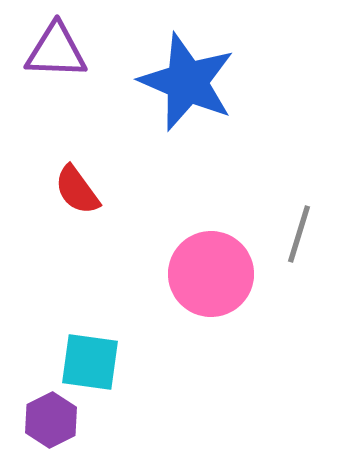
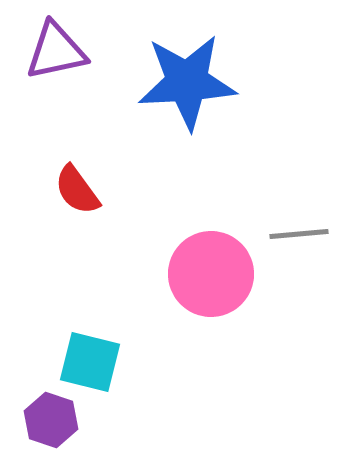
purple triangle: rotated 14 degrees counterclockwise
blue star: rotated 26 degrees counterclockwise
gray line: rotated 68 degrees clockwise
cyan square: rotated 6 degrees clockwise
purple hexagon: rotated 14 degrees counterclockwise
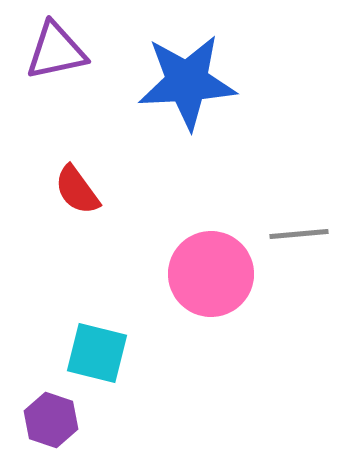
cyan square: moved 7 px right, 9 px up
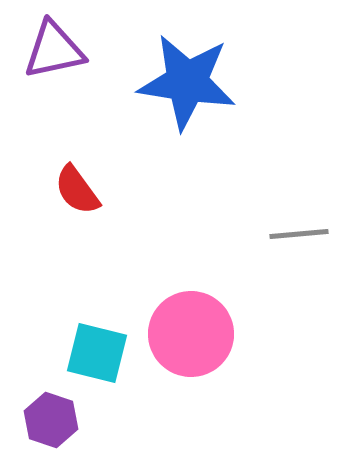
purple triangle: moved 2 px left, 1 px up
blue star: rotated 12 degrees clockwise
pink circle: moved 20 px left, 60 px down
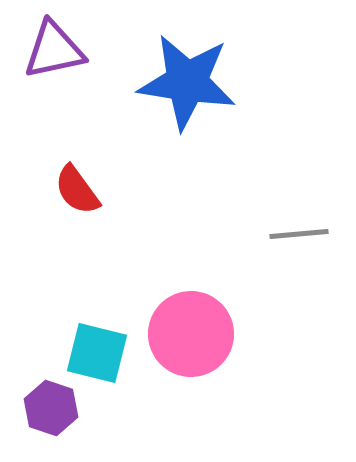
purple hexagon: moved 12 px up
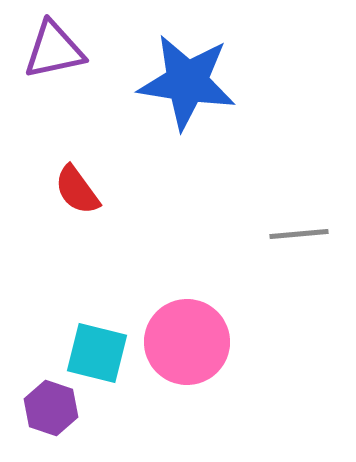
pink circle: moved 4 px left, 8 px down
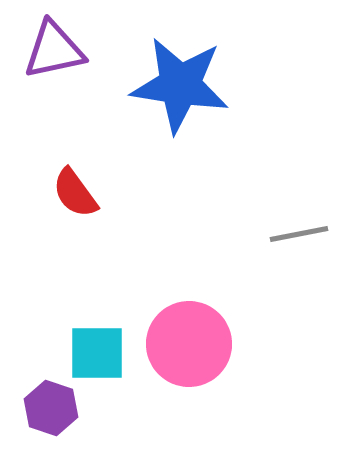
blue star: moved 7 px left, 3 px down
red semicircle: moved 2 px left, 3 px down
gray line: rotated 6 degrees counterclockwise
pink circle: moved 2 px right, 2 px down
cyan square: rotated 14 degrees counterclockwise
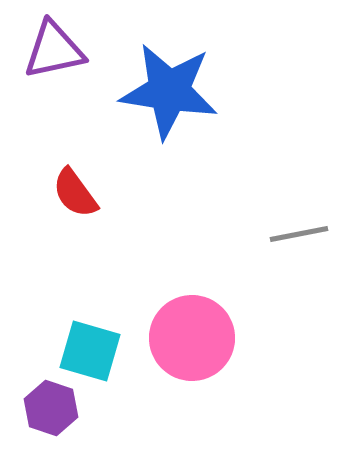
blue star: moved 11 px left, 6 px down
pink circle: moved 3 px right, 6 px up
cyan square: moved 7 px left, 2 px up; rotated 16 degrees clockwise
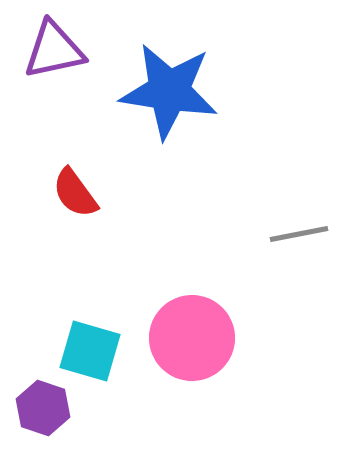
purple hexagon: moved 8 px left
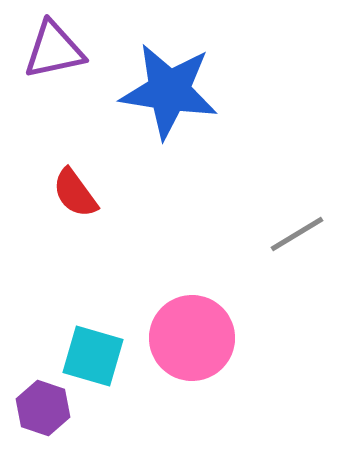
gray line: moved 2 px left; rotated 20 degrees counterclockwise
cyan square: moved 3 px right, 5 px down
